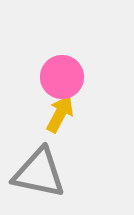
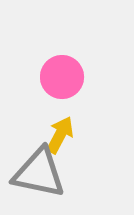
yellow arrow: moved 21 px down
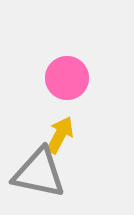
pink circle: moved 5 px right, 1 px down
